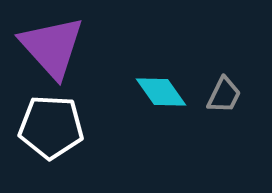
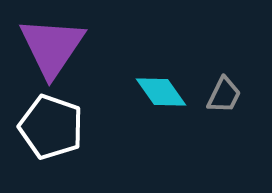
purple triangle: rotated 16 degrees clockwise
white pentagon: rotated 16 degrees clockwise
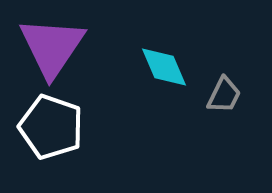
cyan diamond: moved 3 px right, 25 px up; rotated 12 degrees clockwise
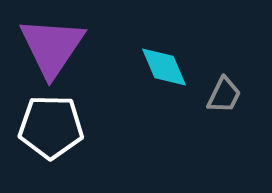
white pentagon: rotated 18 degrees counterclockwise
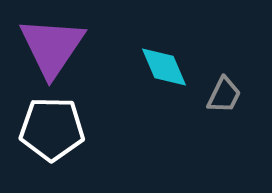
white pentagon: moved 1 px right, 2 px down
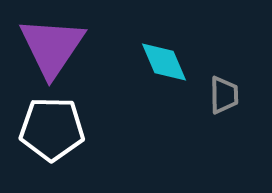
cyan diamond: moved 5 px up
gray trapezoid: rotated 27 degrees counterclockwise
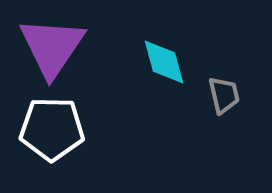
cyan diamond: rotated 8 degrees clockwise
gray trapezoid: rotated 12 degrees counterclockwise
